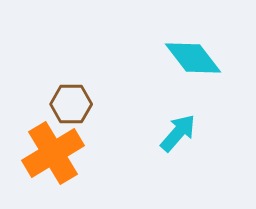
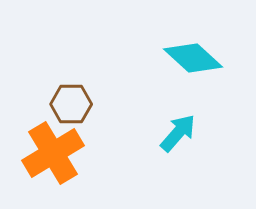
cyan diamond: rotated 10 degrees counterclockwise
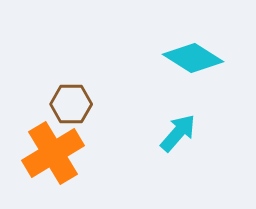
cyan diamond: rotated 10 degrees counterclockwise
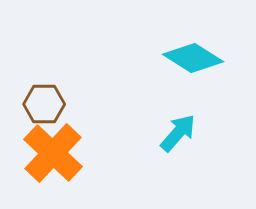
brown hexagon: moved 27 px left
orange cross: rotated 16 degrees counterclockwise
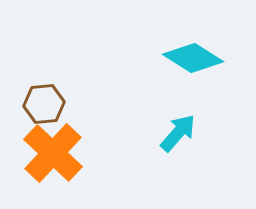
brown hexagon: rotated 6 degrees counterclockwise
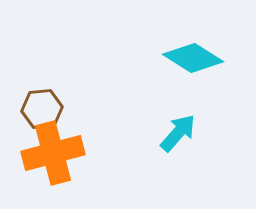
brown hexagon: moved 2 px left, 5 px down
orange cross: rotated 32 degrees clockwise
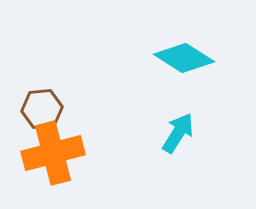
cyan diamond: moved 9 px left
cyan arrow: rotated 9 degrees counterclockwise
